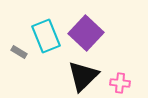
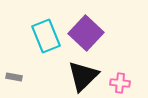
gray rectangle: moved 5 px left, 25 px down; rotated 21 degrees counterclockwise
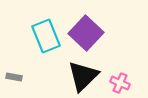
pink cross: rotated 18 degrees clockwise
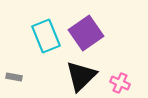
purple square: rotated 12 degrees clockwise
black triangle: moved 2 px left
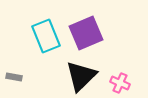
purple square: rotated 12 degrees clockwise
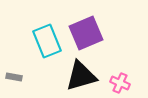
cyan rectangle: moved 1 px right, 5 px down
black triangle: rotated 28 degrees clockwise
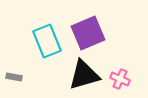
purple square: moved 2 px right
black triangle: moved 3 px right, 1 px up
pink cross: moved 4 px up
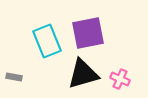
purple square: rotated 12 degrees clockwise
black triangle: moved 1 px left, 1 px up
